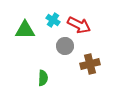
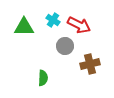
green triangle: moved 1 px left, 3 px up
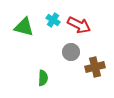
green triangle: rotated 15 degrees clockwise
gray circle: moved 6 px right, 6 px down
brown cross: moved 5 px right, 3 px down
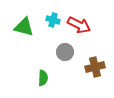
cyan cross: rotated 16 degrees counterclockwise
gray circle: moved 6 px left
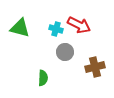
cyan cross: moved 3 px right, 9 px down
green triangle: moved 4 px left, 1 px down
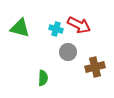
gray circle: moved 3 px right
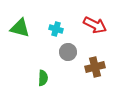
red arrow: moved 16 px right
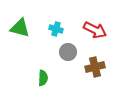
red arrow: moved 5 px down
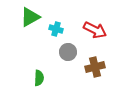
green triangle: moved 10 px right, 11 px up; rotated 45 degrees counterclockwise
green semicircle: moved 4 px left
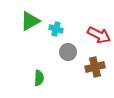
green triangle: moved 4 px down
red arrow: moved 4 px right, 5 px down
